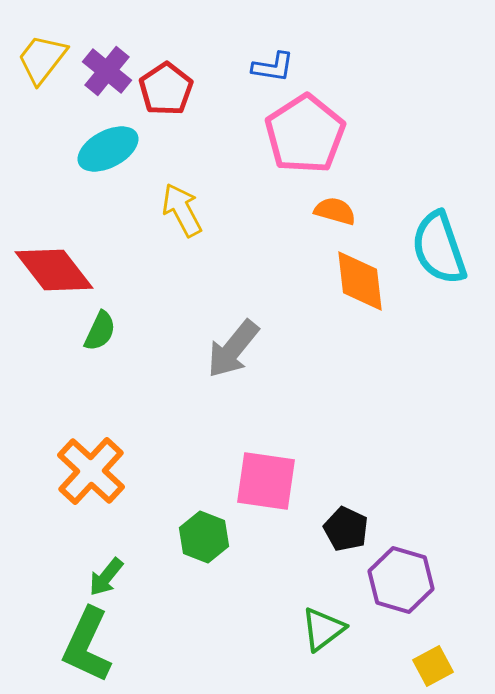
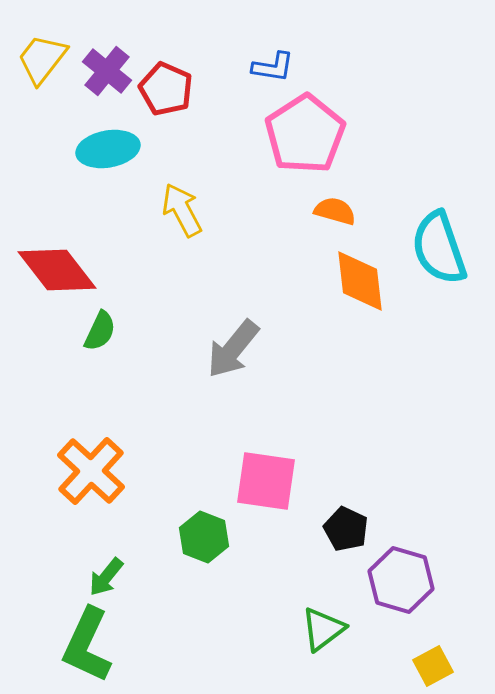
red pentagon: rotated 14 degrees counterclockwise
cyan ellipse: rotated 18 degrees clockwise
red diamond: moved 3 px right
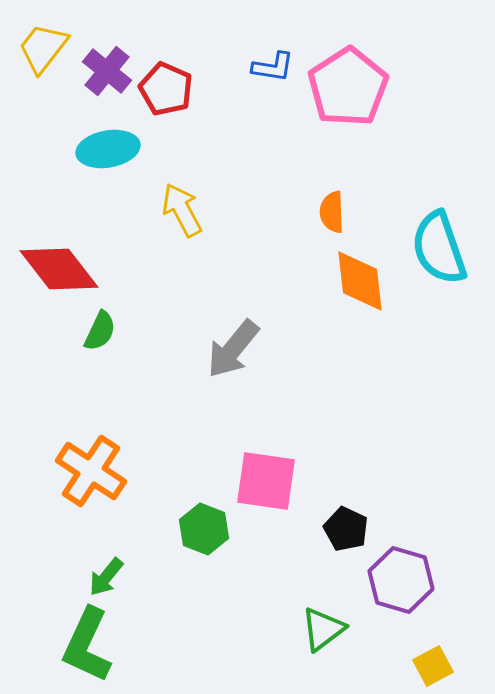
yellow trapezoid: moved 1 px right, 11 px up
pink pentagon: moved 43 px right, 47 px up
orange semicircle: moved 3 px left, 1 px down; rotated 108 degrees counterclockwise
red diamond: moved 2 px right, 1 px up
orange cross: rotated 10 degrees counterclockwise
green hexagon: moved 8 px up
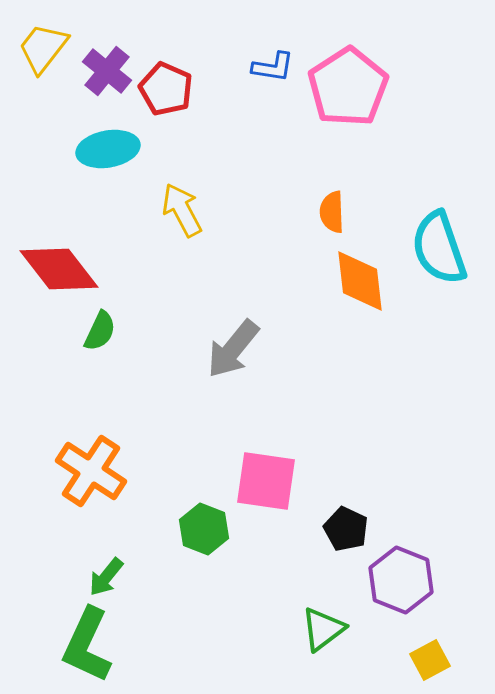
purple hexagon: rotated 6 degrees clockwise
yellow square: moved 3 px left, 6 px up
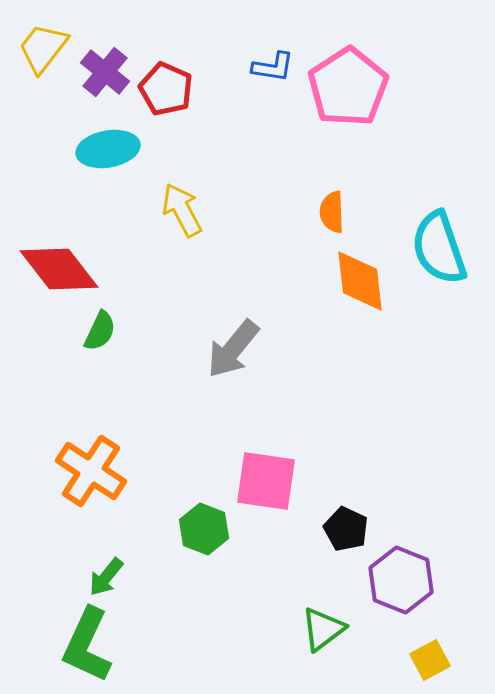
purple cross: moved 2 px left, 1 px down
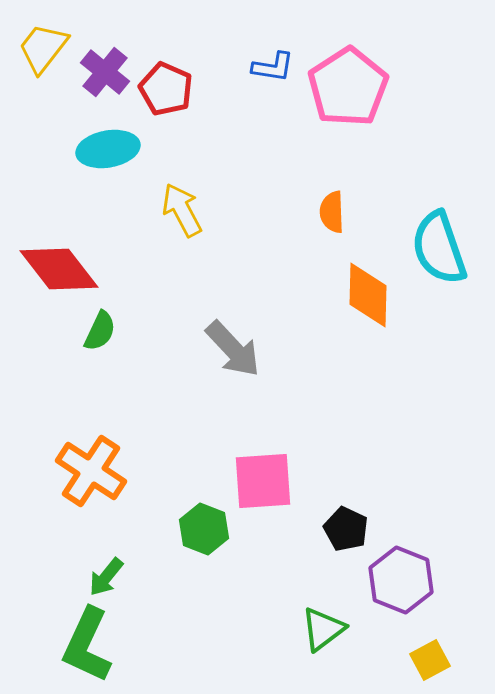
orange diamond: moved 8 px right, 14 px down; rotated 8 degrees clockwise
gray arrow: rotated 82 degrees counterclockwise
pink square: moved 3 px left; rotated 12 degrees counterclockwise
